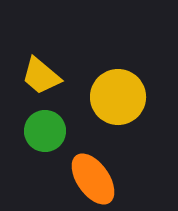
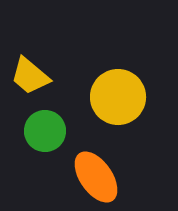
yellow trapezoid: moved 11 px left
orange ellipse: moved 3 px right, 2 px up
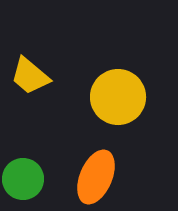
green circle: moved 22 px left, 48 px down
orange ellipse: rotated 58 degrees clockwise
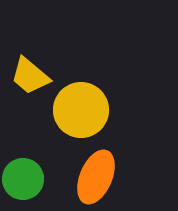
yellow circle: moved 37 px left, 13 px down
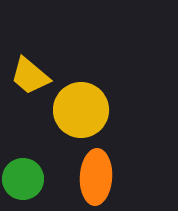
orange ellipse: rotated 20 degrees counterclockwise
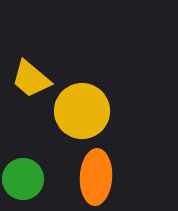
yellow trapezoid: moved 1 px right, 3 px down
yellow circle: moved 1 px right, 1 px down
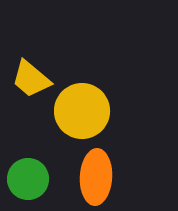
green circle: moved 5 px right
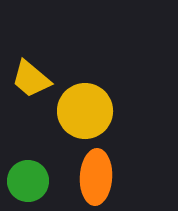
yellow circle: moved 3 px right
green circle: moved 2 px down
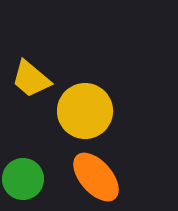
orange ellipse: rotated 44 degrees counterclockwise
green circle: moved 5 px left, 2 px up
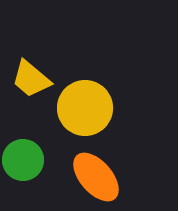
yellow circle: moved 3 px up
green circle: moved 19 px up
